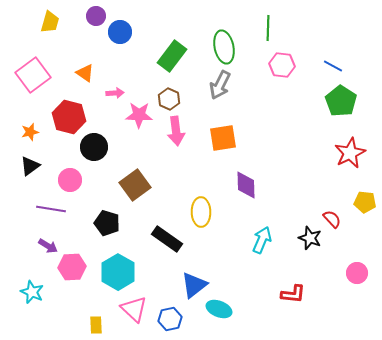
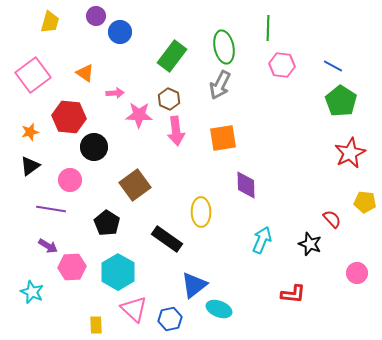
red hexagon at (69, 117): rotated 8 degrees counterclockwise
black pentagon at (107, 223): rotated 15 degrees clockwise
black star at (310, 238): moved 6 px down
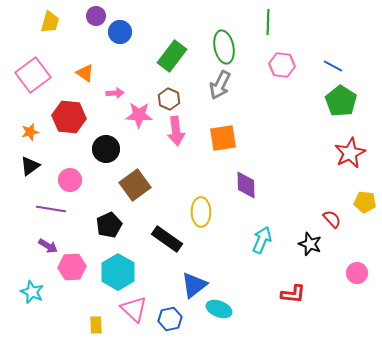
green line at (268, 28): moved 6 px up
black circle at (94, 147): moved 12 px right, 2 px down
black pentagon at (107, 223): moved 2 px right, 2 px down; rotated 15 degrees clockwise
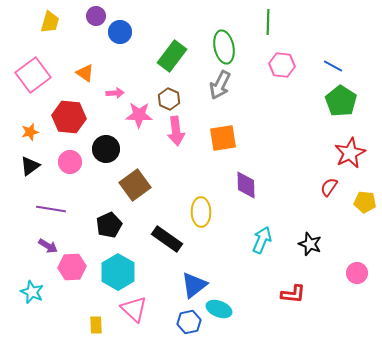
pink circle at (70, 180): moved 18 px up
red semicircle at (332, 219): moved 3 px left, 32 px up; rotated 102 degrees counterclockwise
blue hexagon at (170, 319): moved 19 px right, 3 px down
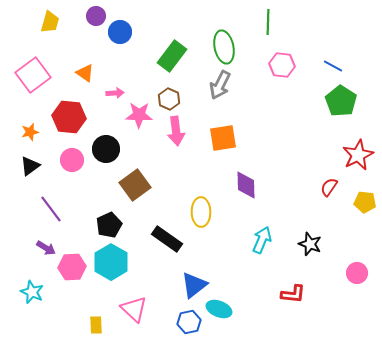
red star at (350, 153): moved 8 px right, 2 px down
pink circle at (70, 162): moved 2 px right, 2 px up
purple line at (51, 209): rotated 44 degrees clockwise
purple arrow at (48, 246): moved 2 px left, 2 px down
cyan hexagon at (118, 272): moved 7 px left, 10 px up
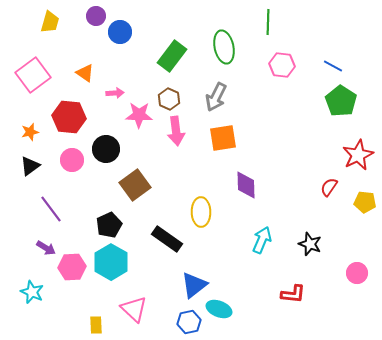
gray arrow at (220, 85): moved 4 px left, 12 px down
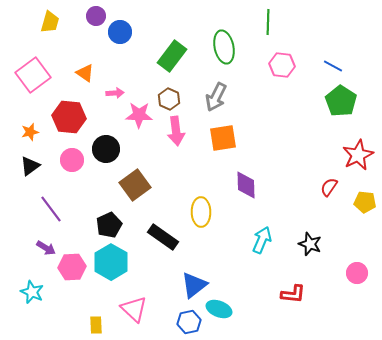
black rectangle at (167, 239): moved 4 px left, 2 px up
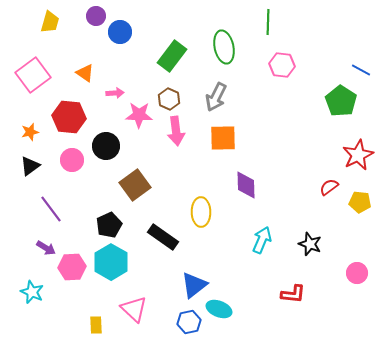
blue line at (333, 66): moved 28 px right, 4 px down
orange square at (223, 138): rotated 8 degrees clockwise
black circle at (106, 149): moved 3 px up
red semicircle at (329, 187): rotated 18 degrees clockwise
yellow pentagon at (365, 202): moved 5 px left
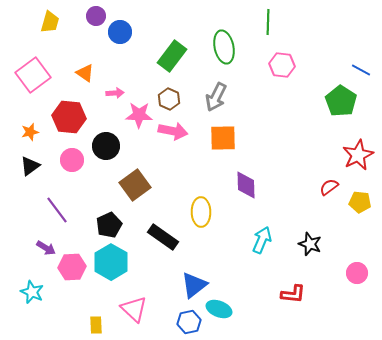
pink arrow at (176, 131): moved 3 px left; rotated 72 degrees counterclockwise
purple line at (51, 209): moved 6 px right, 1 px down
